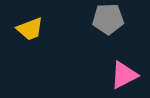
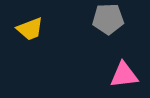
pink triangle: rotated 20 degrees clockwise
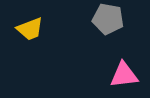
gray pentagon: rotated 12 degrees clockwise
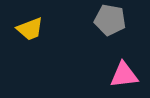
gray pentagon: moved 2 px right, 1 px down
